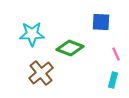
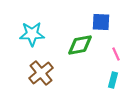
green diamond: moved 10 px right, 3 px up; rotated 32 degrees counterclockwise
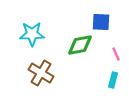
brown cross: rotated 20 degrees counterclockwise
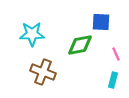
brown cross: moved 2 px right, 1 px up; rotated 10 degrees counterclockwise
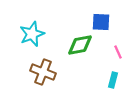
cyan star: rotated 20 degrees counterclockwise
pink line: moved 2 px right, 2 px up
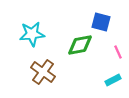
blue square: rotated 12 degrees clockwise
cyan star: rotated 15 degrees clockwise
brown cross: rotated 15 degrees clockwise
cyan rectangle: rotated 49 degrees clockwise
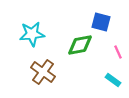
cyan rectangle: rotated 63 degrees clockwise
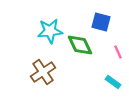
cyan star: moved 18 px right, 3 px up
green diamond: rotated 76 degrees clockwise
brown cross: rotated 20 degrees clockwise
cyan rectangle: moved 2 px down
